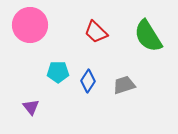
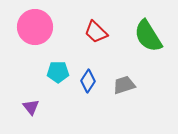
pink circle: moved 5 px right, 2 px down
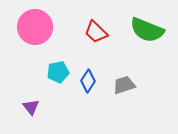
green semicircle: moved 1 px left, 6 px up; rotated 36 degrees counterclockwise
cyan pentagon: rotated 10 degrees counterclockwise
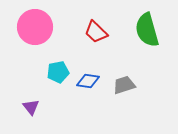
green semicircle: rotated 52 degrees clockwise
blue diamond: rotated 65 degrees clockwise
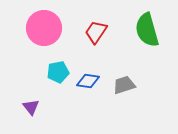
pink circle: moved 9 px right, 1 px down
red trapezoid: rotated 80 degrees clockwise
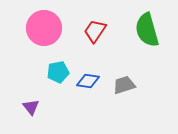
red trapezoid: moved 1 px left, 1 px up
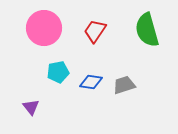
blue diamond: moved 3 px right, 1 px down
